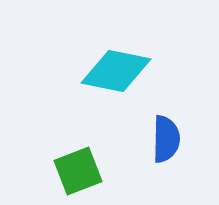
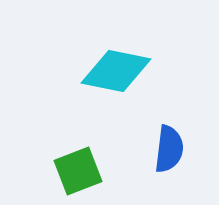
blue semicircle: moved 3 px right, 10 px down; rotated 6 degrees clockwise
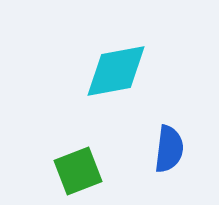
cyan diamond: rotated 22 degrees counterclockwise
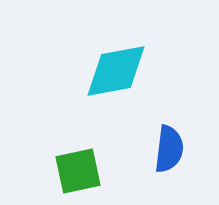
green square: rotated 9 degrees clockwise
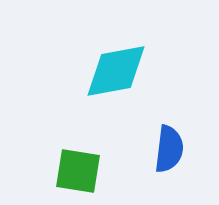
green square: rotated 21 degrees clockwise
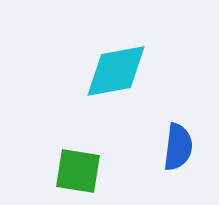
blue semicircle: moved 9 px right, 2 px up
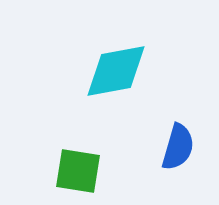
blue semicircle: rotated 9 degrees clockwise
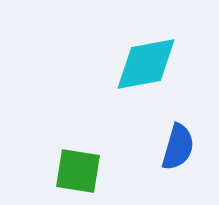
cyan diamond: moved 30 px right, 7 px up
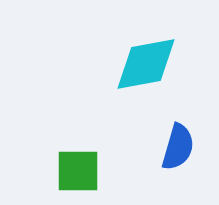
green square: rotated 9 degrees counterclockwise
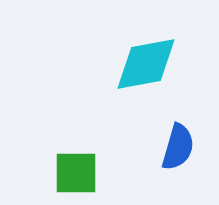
green square: moved 2 px left, 2 px down
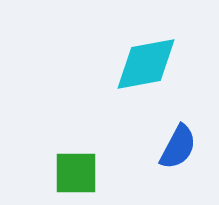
blue semicircle: rotated 12 degrees clockwise
